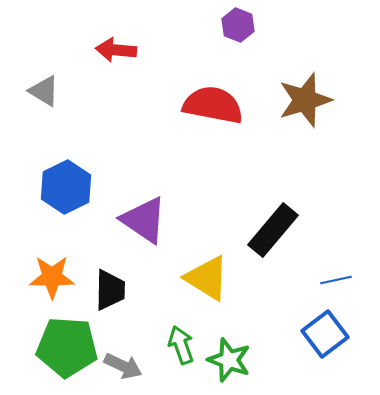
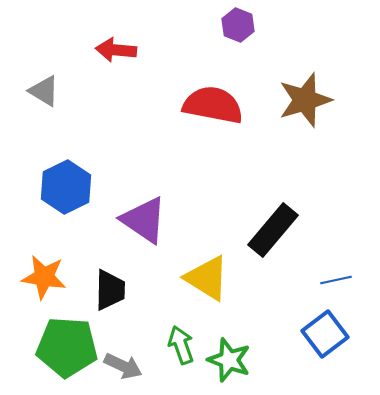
orange star: moved 8 px left; rotated 9 degrees clockwise
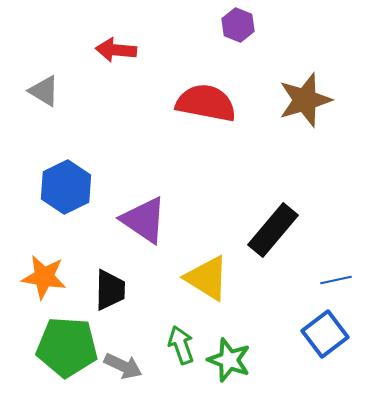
red semicircle: moved 7 px left, 2 px up
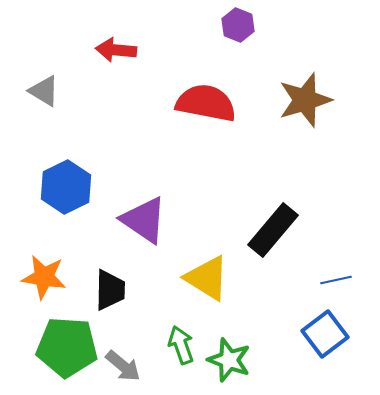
gray arrow: rotated 15 degrees clockwise
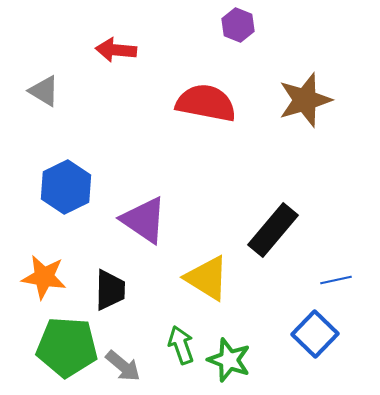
blue square: moved 10 px left; rotated 9 degrees counterclockwise
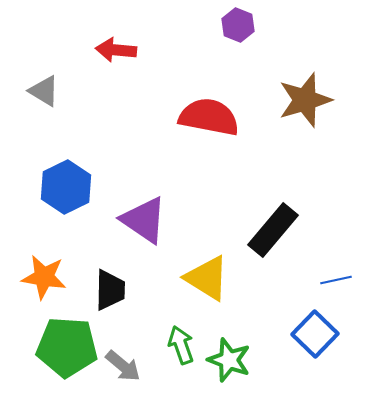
red semicircle: moved 3 px right, 14 px down
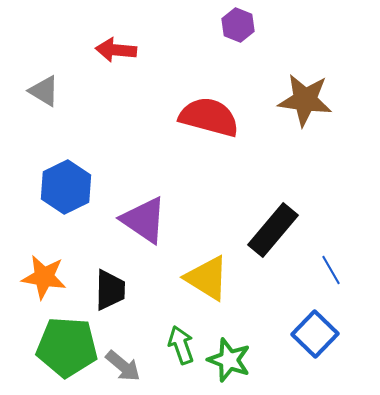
brown star: rotated 24 degrees clockwise
red semicircle: rotated 4 degrees clockwise
blue line: moved 5 px left, 10 px up; rotated 72 degrees clockwise
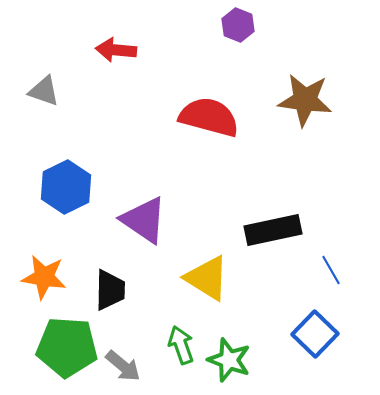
gray triangle: rotated 12 degrees counterclockwise
black rectangle: rotated 38 degrees clockwise
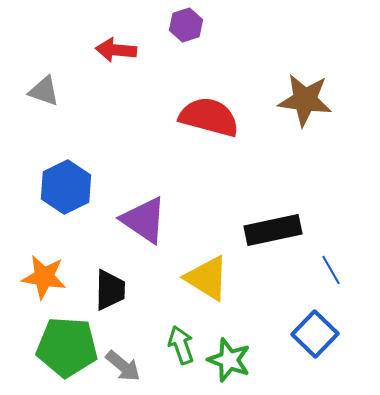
purple hexagon: moved 52 px left; rotated 20 degrees clockwise
